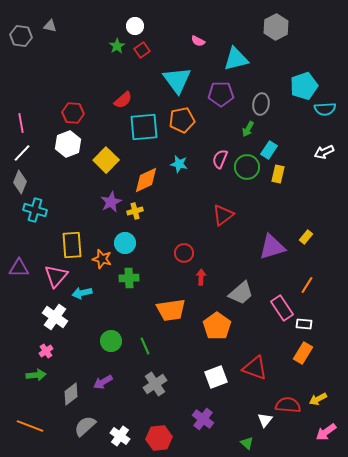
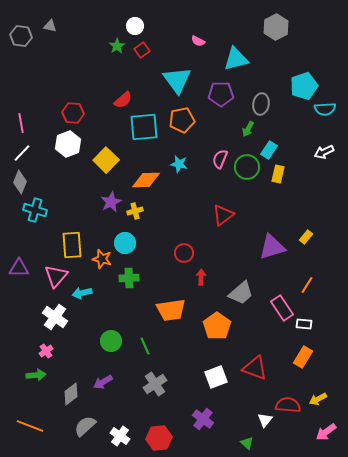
orange diamond at (146, 180): rotated 24 degrees clockwise
orange rectangle at (303, 353): moved 4 px down
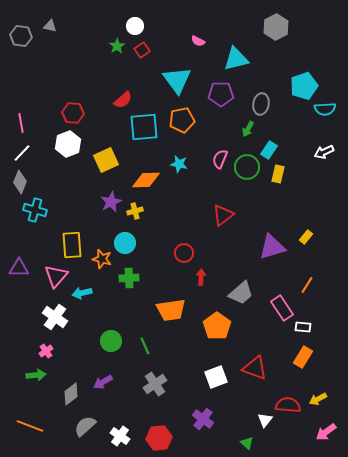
yellow square at (106, 160): rotated 20 degrees clockwise
white rectangle at (304, 324): moved 1 px left, 3 px down
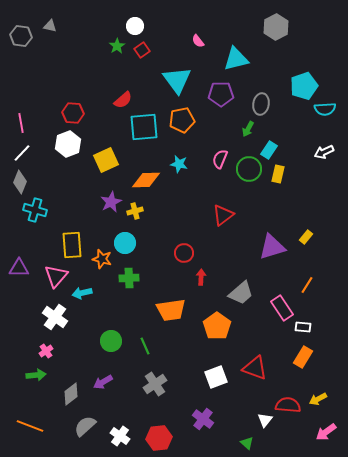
pink semicircle at (198, 41): rotated 24 degrees clockwise
green circle at (247, 167): moved 2 px right, 2 px down
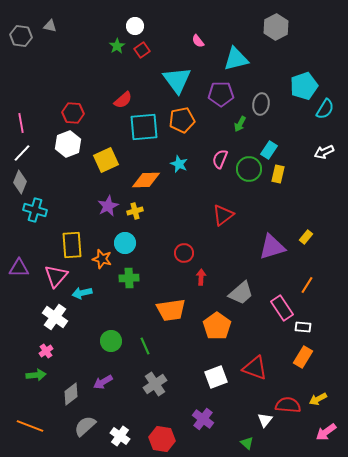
cyan semicircle at (325, 109): rotated 55 degrees counterclockwise
green arrow at (248, 129): moved 8 px left, 5 px up
cyan star at (179, 164): rotated 12 degrees clockwise
purple star at (111, 202): moved 3 px left, 4 px down
red hexagon at (159, 438): moved 3 px right, 1 px down; rotated 15 degrees clockwise
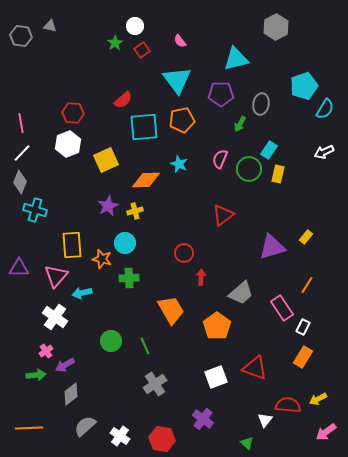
pink semicircle at (198, 41): moved 18 px left
green star at (117, 46): moved 2 px left, 3 px up
orange trapezoid at (171, 310): rotated 112 degrees counterclockwise
white rectangle at (303, 327): rotated 70 degrees counterclockwise
purple arrow at (103, 382): moved 38 px left, 17 px up
orange line at (30, 426): moved 1 px left, 2 px down; rotated 24 degrees counterclockwise
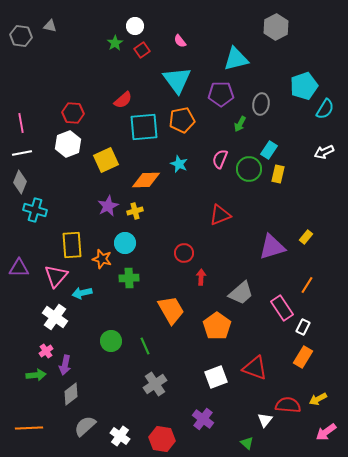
white line at (22, 153): rotated 36 degrees clockwise
red triangle at (223, 215): moved 3 px left; rotated 15 degrees clockwise
purple arrow at (65, 365): rotated 48 degrees counterclockwise
